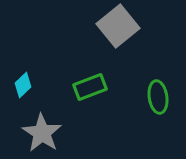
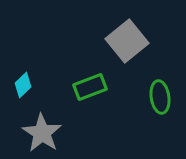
gray square: moved 9 px right, 15 px down
green ellipse: moved 2 px right
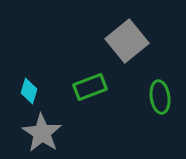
cyan diamond: moved 6 px right, 6 px down; rotated 30 degrees counterclockwise
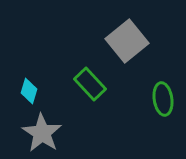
green rectangle: moved 3 px up; rotated 68 degrees clockwise
green ellipse: moved 3 px right, 2 px down
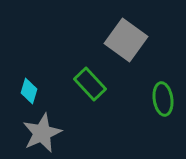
gray square: moved 1 px left, 1 px up; rotated 15 degrees counterclockwise
gray star: rotated 15 degrees clockwise
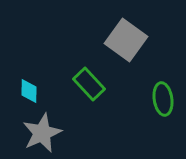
green rectangle: moved 1 px left
cyan diamond: rotated 15 degrees counterclockwise
